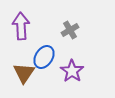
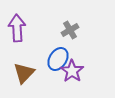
purple arrow: moved 4 px left, 2 px down
blue ellipse: moved 14 px right, 2 px down
brown triangle: rotated 10 degrees clockwise
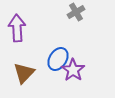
gray cross: moved 6 px right, 18 px up
purple star: moved 1 px right, 1 px up
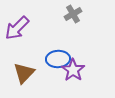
gray cross: moved 3 px left, 2 px down
purple arrow: rotated 132 degrees counterclockwise
blue ellipse: rotated 55 degrees clockwise
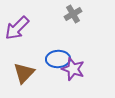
purple star: moved 1 px up; rotated 15 degrees counterclockwise
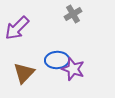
blue ellipse: moved 1 px left, 1 px down
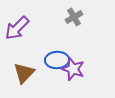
gray cross: moved 1 px right, 3 px down
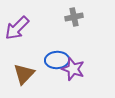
gray cross: rotated 18 degrees clockwise
brown triangle: moved 1 px down
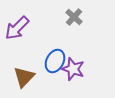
gray cross: rotated 36 degrees counterclockwise
blue ellipse: moved 2 px left, 1 px down; rotated 60 degrees counterclockwise
brown triangle: moved 3 px down
